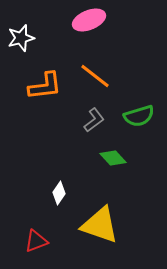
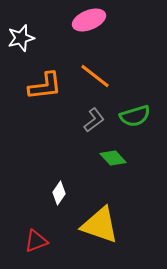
green semicircle: moved 4 px left
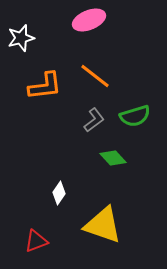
yellow triangle: moved 3 px right
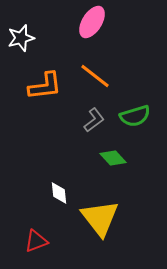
pink ellipse: moved 3 px right, 2 px down; rotated 36 degrees counterclockwise
white diamond: rotated 40 degrees counterclockwise
yellow triangle: moved 3 px left, 7 px up; rotated 33 degrees clockwise
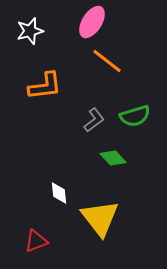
white star: moved 9 px right, 7 px up
orange line: moved 12 px right, 15 px up
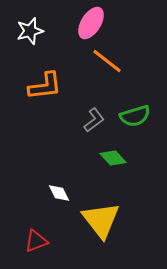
pink ellipse: moved 1 px left, 1 px down
white diamond: rotated 20 degrees counterclockwise
yellow triangle: moved 1 px right, 2 px down
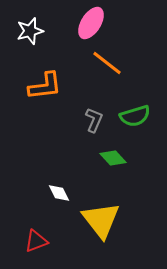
orange line: moved 2 px down
gray L-shape: rotated 30 degrees counterclockwise
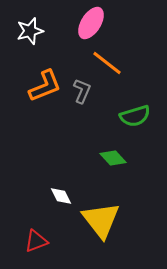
orange L-shape: rotated 15 degrees counterclockwise
gray L-shape: moved 12 px left, 29 px up
white diamond: moved 2 px right, 3 px down
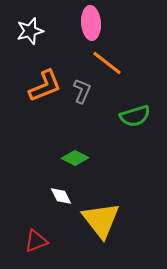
pink ellipse: rotated 36 degrees counterclockwise
green diamond: moved 38 px left; rotated 20 degrees counterclockwise
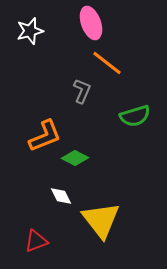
pink ellipse: rotated 16 degrees counterclockwise
orange L-shape: moved 50 px down
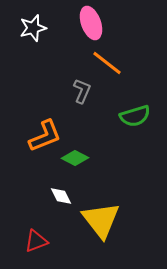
white star: moved 3 px right, 3 px up
